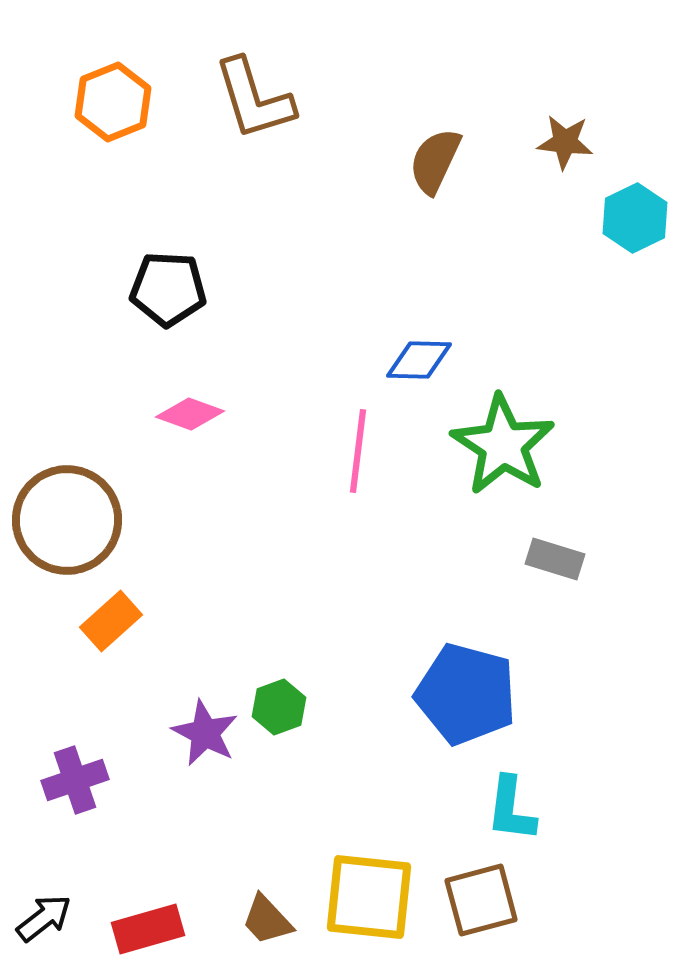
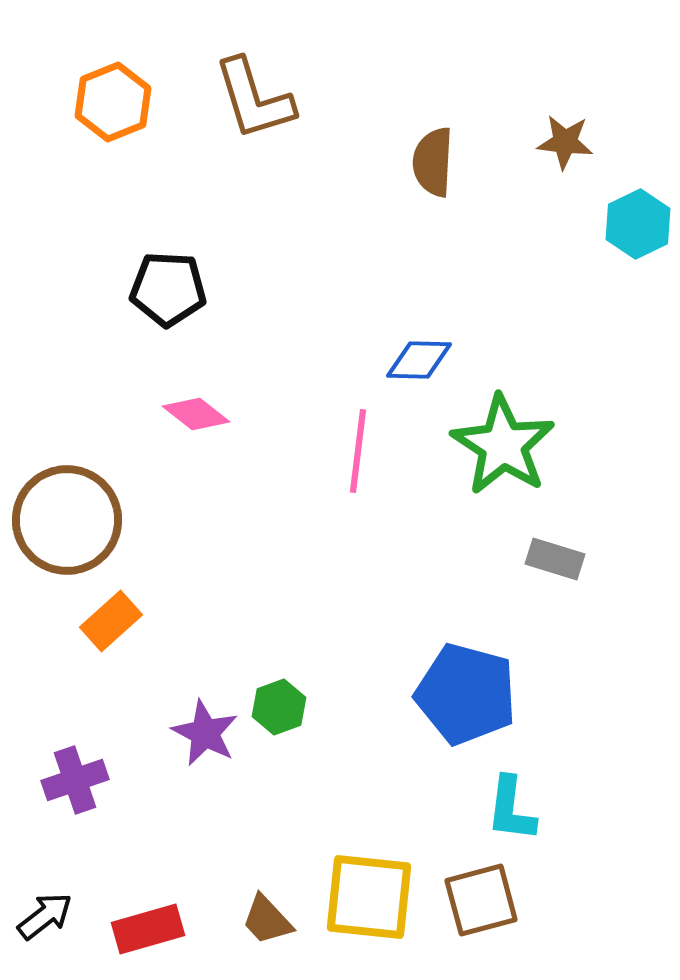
brown semicircle: moved 2 px left, 1 px down; rotated 22 degrees counterclockwise
cyan hexagon: moved 3 px right, 6 px down
pink diamond: moved 6 px right; rotated 18 degrees clockwise
black arrow: moved 1 px right, 2 px up
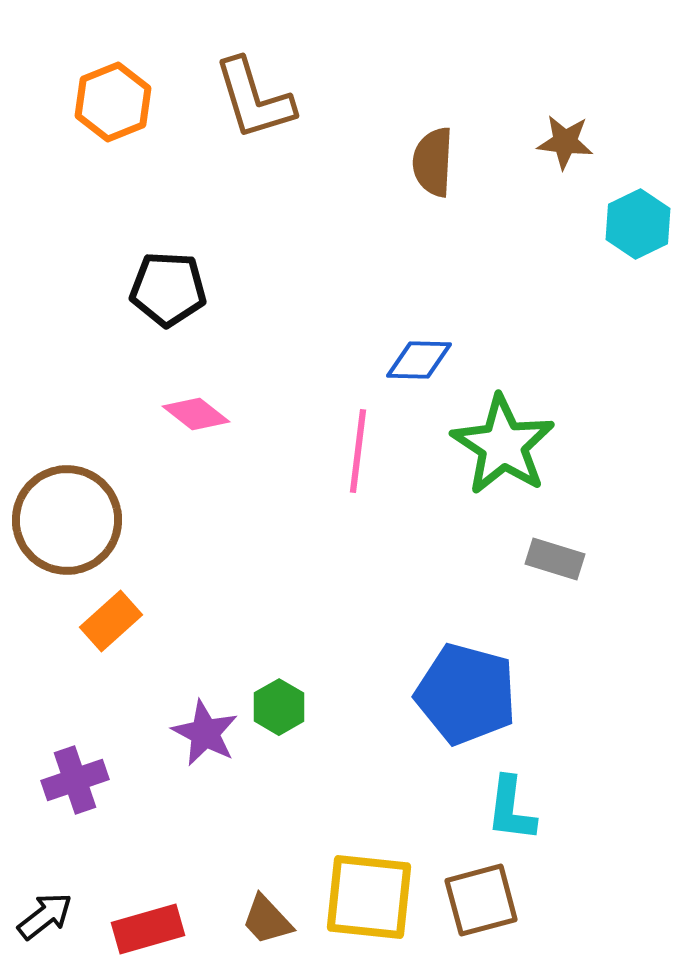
green hexagon: rotated 10 degrees counterclockwise
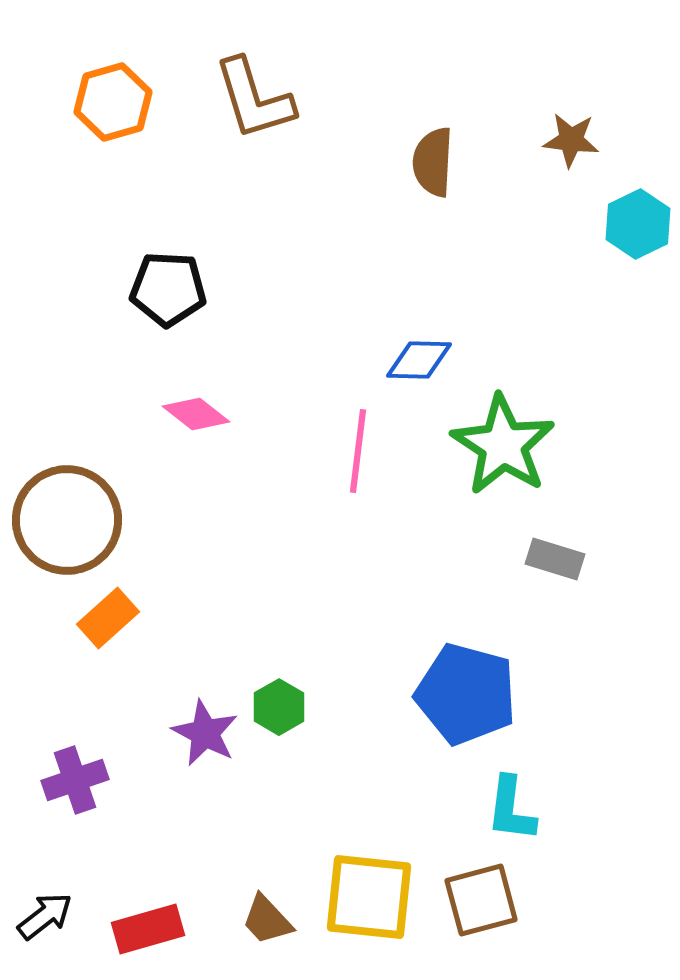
orange hexagon: rotated 6 degrees clockwise
brown star: moved 6 px right, 2 px up
orange rectangle: moved 3 px left, 3 px up
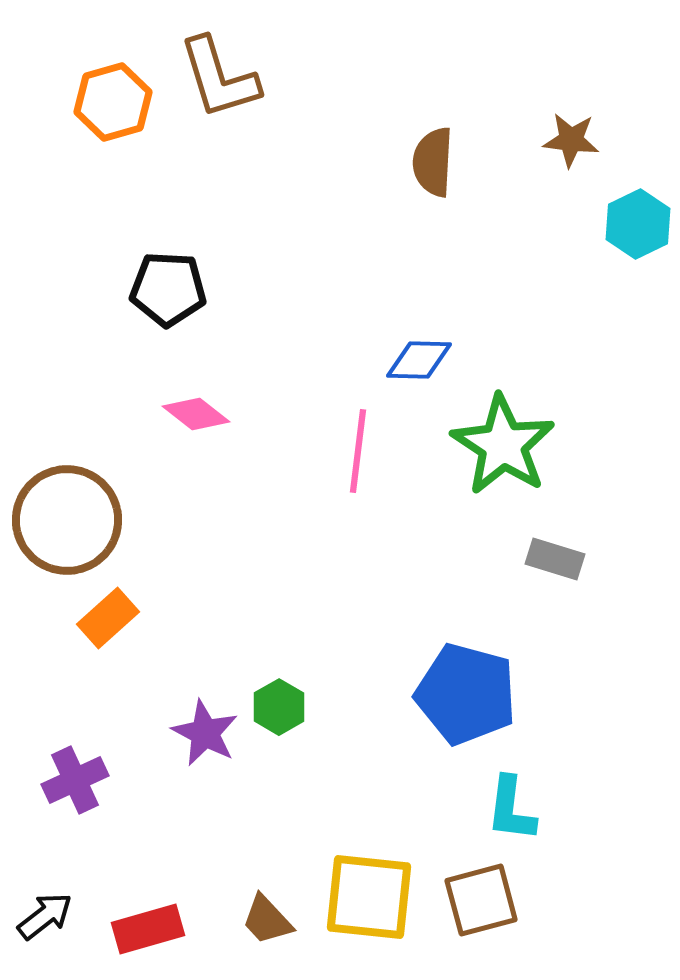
brown L-shape: moved 35 px left, 21 px up
purple cross: rotated 6 degrees counterclockwise
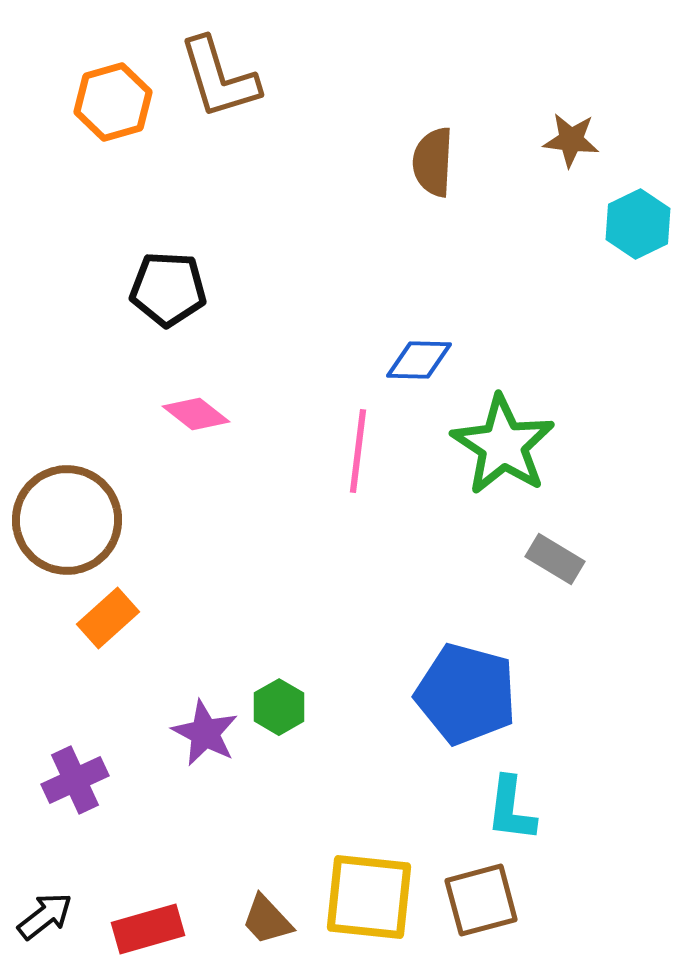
gray rectangle: rotated 14 degrees clockwise
